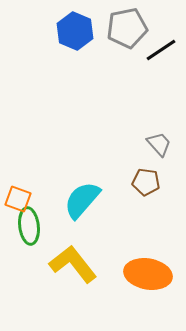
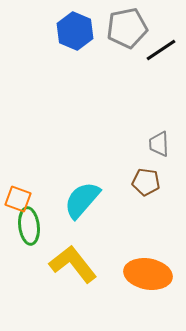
gray trapezoid: rotated 140 degrees counterclockwise
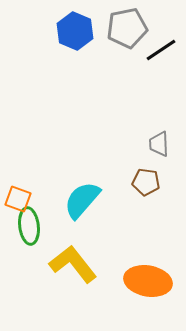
orange ellipse: moved 7 px down
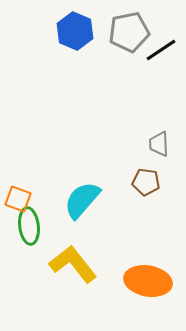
gray pentagon: moved 2 px right, 4 px down
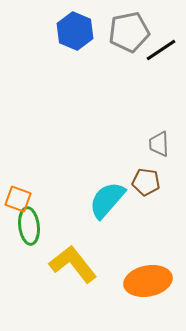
cyan semicircle: moved 25 px right
orange ellipse: rotated 21 degrees counterclockwise
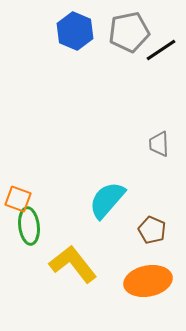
brown pentagon: moved 6 px right, 48 px down; rotated 16 degrees clockwise
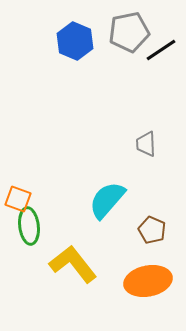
blue hexagon: moved 10 px down
gray trapezoid: moved 13 px left
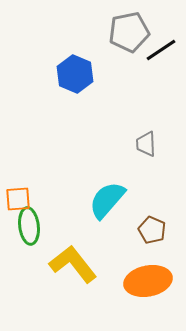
blue hexagon: moved 33 px down
orange square: rotated 24 degrees counterclockwise
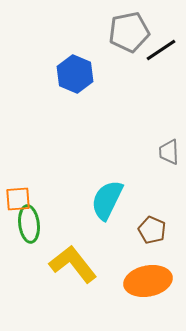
gray trapezoid: moved 23 px right, 8 px down
cyan semicircle: rotated 15 degrees counterclockwise
green ellipse: moved 2 px up
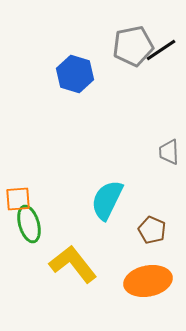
gray pentagon: moved 4 px right, 14 px down
blue hexagon: rotated 6 degrees counterclockwise
green ellipse: rotated 9 degrees counterclockwise
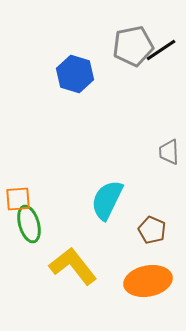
yellow L-shape: moved 2 px down
